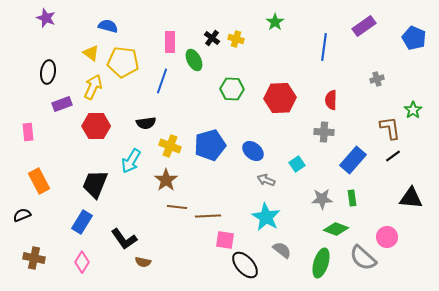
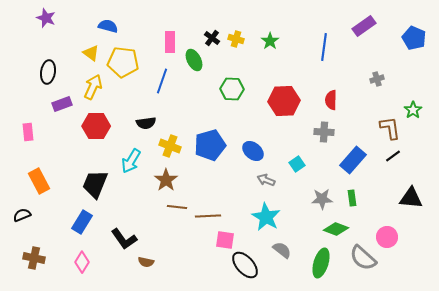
green star at (275, 22): moved 5 px left, 19 px down
red hexagon at (280, 98): moved 4 px right, 3 px down
brown semicircle at (143, 262): moved 3 px right
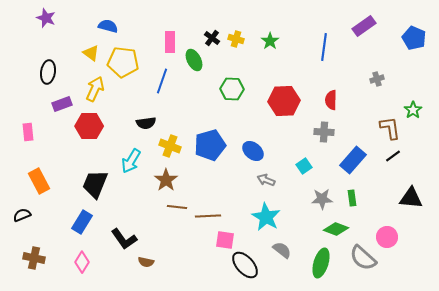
yellow arrow at (93, 87): moved 2 px right, 2 px down
red hexagon at (96, 126): moved 7 px left
cyan square at (297, 164): moved 7 px right, 2 px down
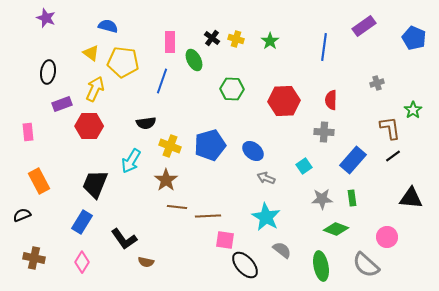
gray cross at (377, 79): moved 4 px down
gray arrow at (266, 180): moved 2 px up
gray semicircle at (363, 258): moved 3 px right, 7 px down
green ellipse at (321, 263): moved 3 px down; rotated 28 degrees counterclockwise
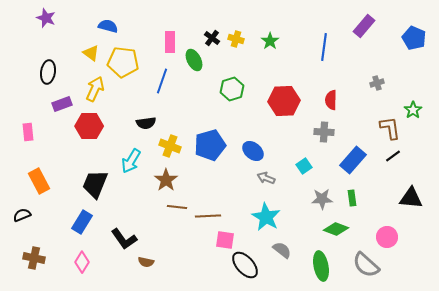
purple rectangle at (364, 26): rotated 15 degrees counterclockwise
green hexagon at (232, 89): rotated 20 degrees counterclockwise
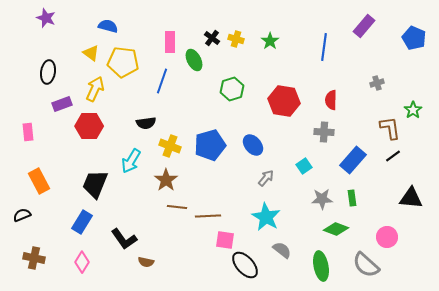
red hexagon at (284, 101): rotated 12 degrees clockwise
blue ellipse at (253, 151): moved 6 px up; rotated 10 degrees clockwise
gray arrow at (266, 178): rotated 108 degrees clockwise
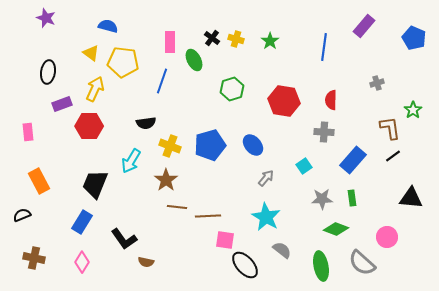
gray semicircle at (366, 265): moved 4 px left, 2 px up
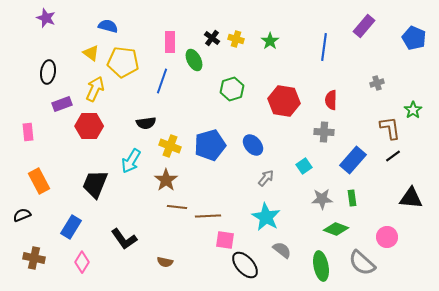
blue rectangle at (82, 222): moved 11 px left, 5 px down
brown semicircle at (146, 262): moved 19 px right
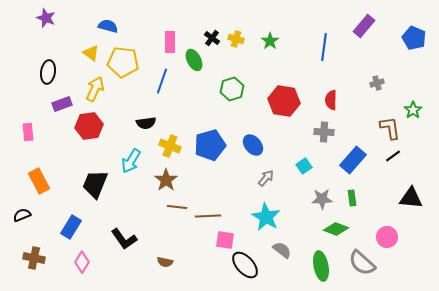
red hexagon at (89, 126): rotated 8 degrees counterclockwise
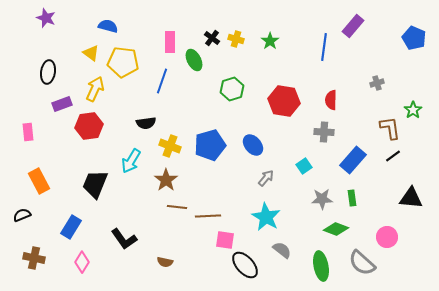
purple rectangle at (364, 26): moved 11 px left
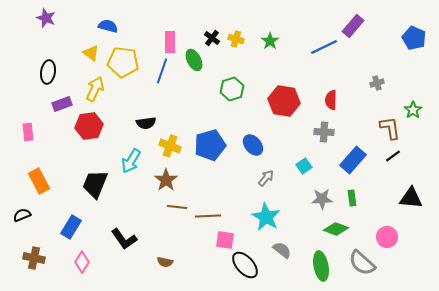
blue line at (324, 47): rotated 56 degrees clockwise
blue line at (162, 81): moved 10 px up
